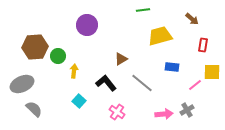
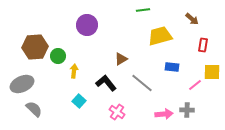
gray cross: rotated 32 degrees clockwise
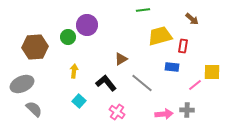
red rectangle: moved 20 px left, 1 px down
green circle: moved 10 px right, 19 px up
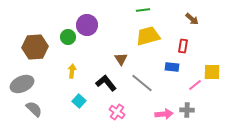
yellow trapezoid: moved 12 px left
brown triangle: rotated 32 degrees counterclockwise
yellow arrow: moved 2 px left
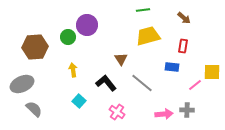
brown arrow: moved 8 px left, 1 px up
yellow arrow: moved 1 px right, 1 px up; rotated 16 degrees counterclockwise
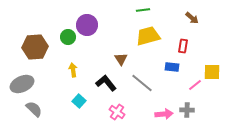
brown arrow: moved 8 px right
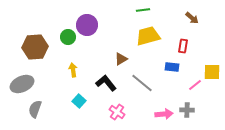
brown triangle: rotated 32 degrees clockwise
gray semicircle: moved 1 px right; rotated 114 degrees counterclockwise
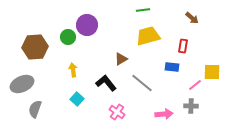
cyan square: moved 2 px left, 2 px up
gray cross: moved 4 px right, 4 px up
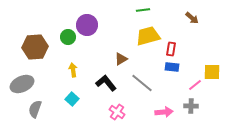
red rectangle: moved 12 px left, 3 px down
cyan square: moved 5 px left
pink arrow: moved 2 px up
